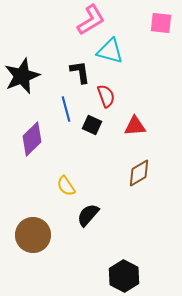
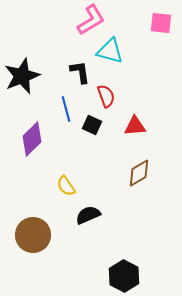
black semicircle: rotated 25 degrees clockwise
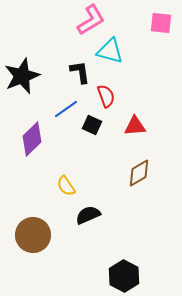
blue line: rotated 70 degrees clockwise
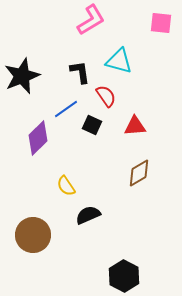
cyan triangle: moved 9 px right, 10 px down
red semicircle: rotated 15 degrees counterclockwise
purple diamond: moved 6 px right, 1 px up
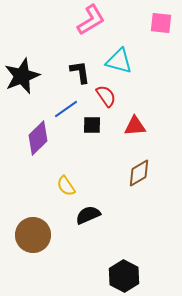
black square: rotated 24 degrees counterclockwise
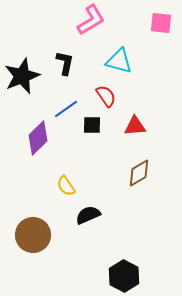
black L-shape: moved 15 px left, 9 px up; rotated 20 degrees clockwise
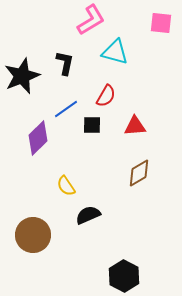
cyan triangle: moved 4 px left, 9 px up
red semicircle: rotated 65 degrees clockwise
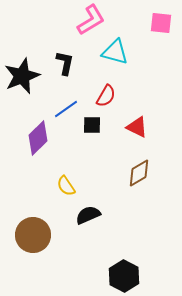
red triangle: moved 2 px right, 1 px down; rotated 30 degrees clockwise
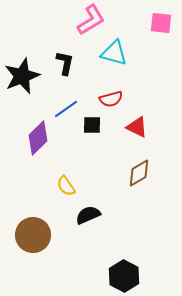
cyan triangle: moved 1 px left, 1 px down
red semicircle: moved 5 px right, 3 px down; rotated 45 degrees clockwise
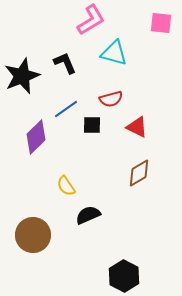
black L-shape: rotated 35 degrees counterclockwise
purple diamond: moved 2 px left, 1 px up
